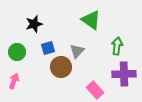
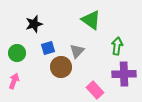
green circle: moved 1 px down
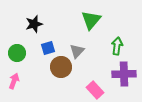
green triangle: rotated 35 degrees clockwise
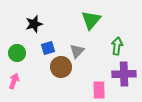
pink rectangle: moved 4 px right; rotated 42 degrees clockwise
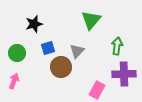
pink rectangle: moved 2 px left; rotated 30 degrees clockwise
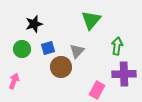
green circle: moved 5 px right, 4 px up
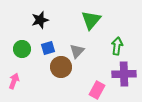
black star: moved 6 px right, 4 px up
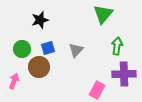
green triangle: moved 12 px right, 6 px up
gray triangle: moved 1 px left, 1 px up
brown circle: moved 22 px left
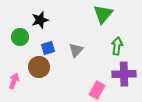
green circle: moved 2 px left, 12 px up
